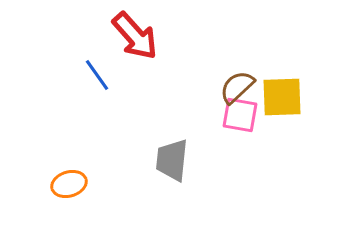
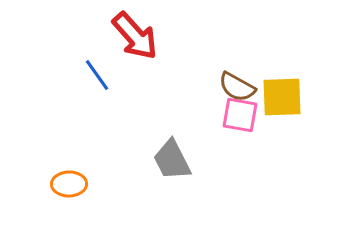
brown semicircle: rotated 108 degrees counterclockwise
gray trapezoid: rotated 33 degrees counterclockwise
orange ellipse: rotated 16 degrees clockwise
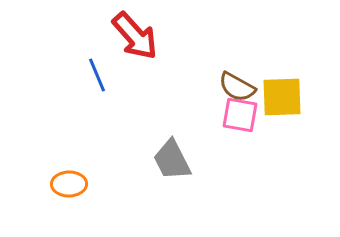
blue line: rotated 12 degrees clockwise
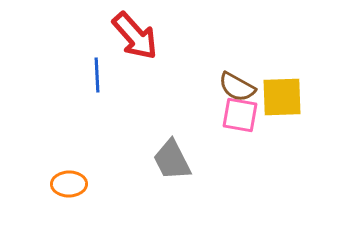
blue line: rotated 20 degrees clockwise
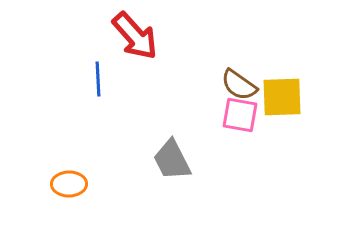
blue line: moved 1 px right, 4 px down
brown semicircle: moved 2 px right, 2 px up; rotated 6 degrees clockwise
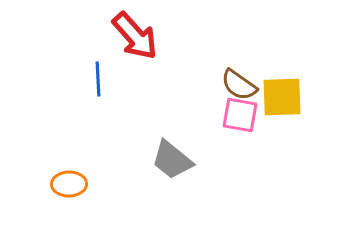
gray trapezoid: rotated 24 degrees counterclockwise
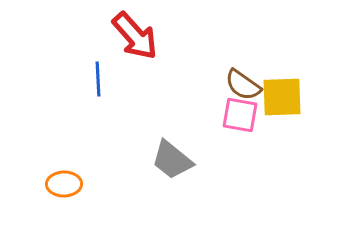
brown semicircle: moved 4 px right
orange ellipse: moved 5 px left
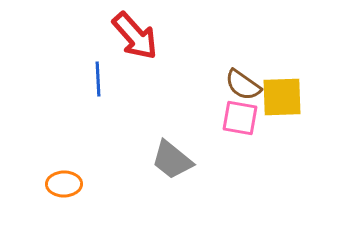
pink square: moved 3 px down
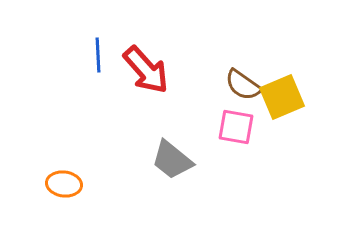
red arrow: moved 11 px right, 34 px down
blue line: moved 24 px up
yellow square: rotated 21 degrees counterclockwise
pink square: moved 4 px left, 9 px down
orange ellipse: rotated 8 degrees clockwise
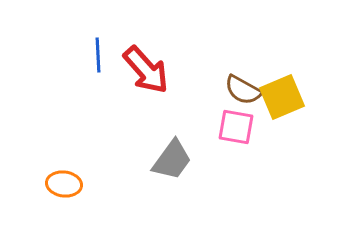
brown semicircle: moved 5 px down; rotated 6 degrees counterclockwise
gray trapezoid: rotated 93 degrees counterclockwise
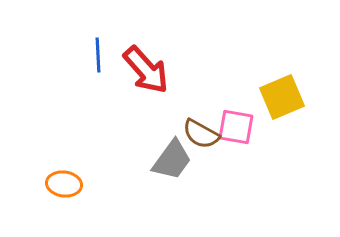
brown semicircle: moved 42 px left, 44 px down
